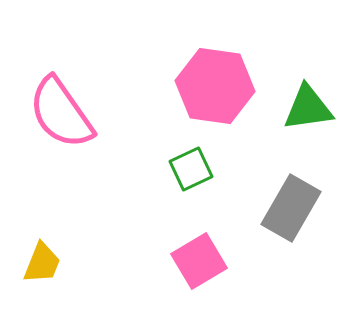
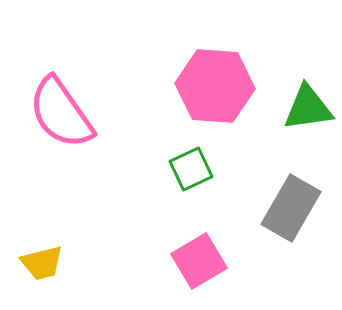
pink hexagon: rotated 4 degrees counterclockwise
yellow trapezoid: rotated 54 degrees clockwise
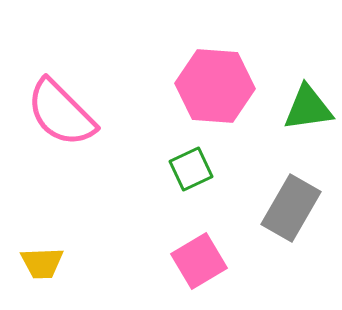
pink semicircle: rotated 10 degrees counterclockwise
yellow trapezoid: rotated 12 degrees clockwise
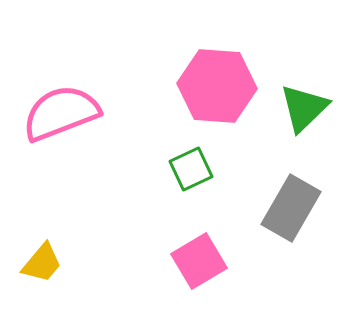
pink hexagon: moved 2 px right
green triangle: moved 4 px left; rotated 36 degrees counterclockwise
pink semicircle: rotated 114 degrees clockwise
yellow trapezoid: rotated 48 degrees counterclockwise
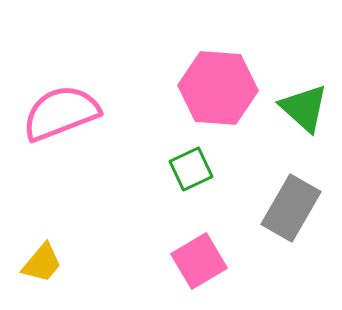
pink hexagon: moved 1 px right, 2 px down
green triangle: rotated 34 degrees counterclockwise
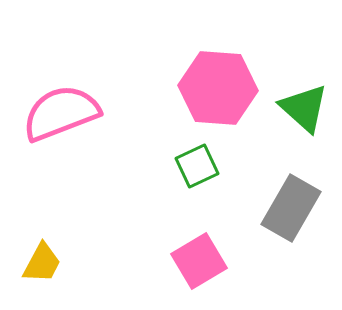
green square: moved 6 px right, 3 px up
yellow trapezoid: rotated 12 degrees counterclockwise
